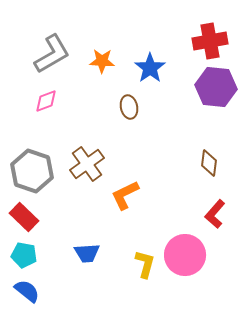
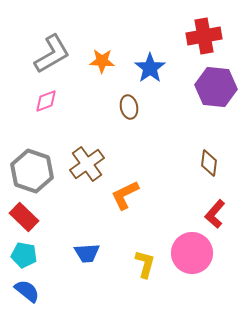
red cross: moved 6 px left, 5 px up
pink circle: moved 7 px right, 2 px up
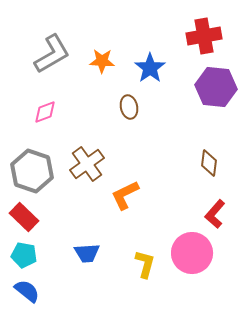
pink diamond: moved 1 px left, 11 px down
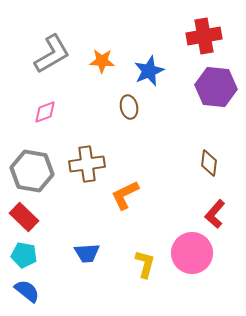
blue star: moved 1 px left, 3 px down; rotated 12 degrees clockwise
brown cross: rotated 28 degrees clockwise
gray hexagon: rotated 9 degrees counterclockwise
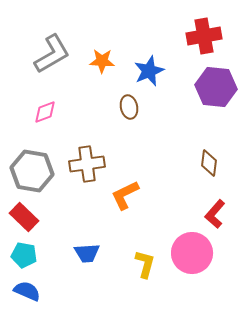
blue semicircle: rotated 16 degrees counterclockwise
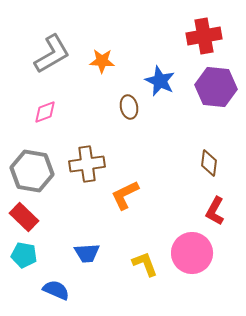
blue star: moved 11 px right, 10 px down; rotated 24 degrees counterclockwise
red L-shape: moved 3 px up; rotated 12 degrees counterclockwise
yellow L-shape: rotated 36 degrees counterclockwise
blue semicircle: moved 29 px right, 1 px up
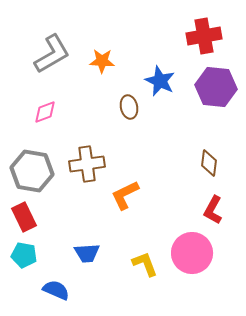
red L-shape: moved 2 px left, 1 px up
red rectangle: rotated 20 degrees clockwise
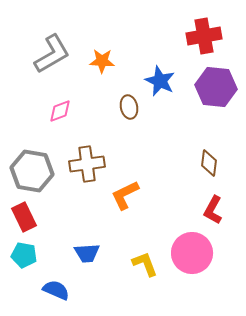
pink diamond: moved 15 px right, 1 px up
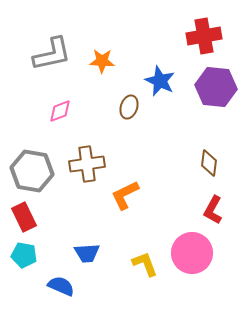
gray L-shape: rotated 18 degrees clockwise
brown ellipse: rotated 30 degrees clockwise
blue semicircle: moved 5 px right, 4 px up
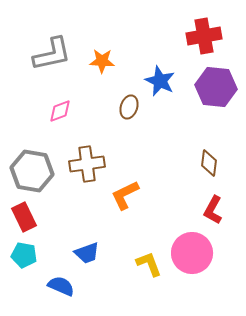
blue trapezoid: rotated 16 degrees counterclockwise
yellow L-shape: moved 4 px right
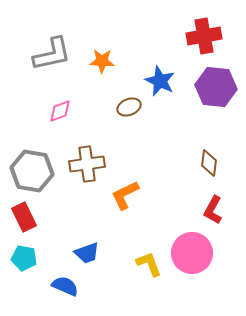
brown ellipse: rotated 50 degrees clockwise
cyan pentagon: moved 3 px down
blue semicircle: moved 4 px right
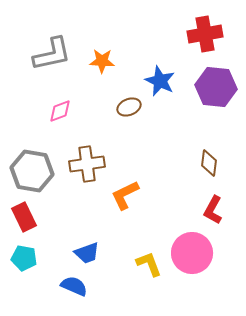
red cross: moved 1 px right, 2 px up
blue semicircle: moved 9 px right
